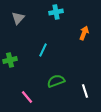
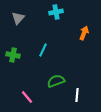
green cross: moved 3 px right, 5 px up; rotated 24 degrees clockwise
white line: moved 8 px left, 4 px down; rotated 24 degrees clockwise
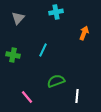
white line: moved 1 px down
